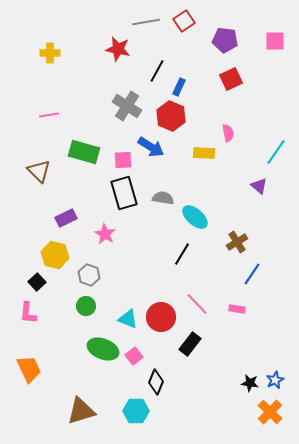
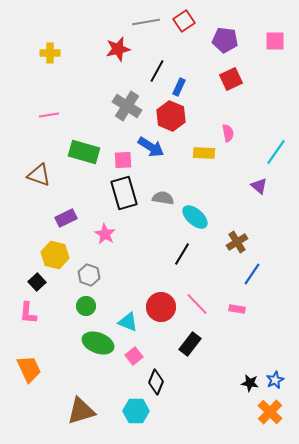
red star at (118, 49): rotated 25 degrees counterclockwise
brown triangle at (39, 171): moved 4 px down; rotated 25 degrees counterclockwise
red circle at (161, 317): moved 10 px up
cyan triangle at (128, 319): moved 3 px down
green ellipse at (103, 349): moved 5 px left, 6 px up
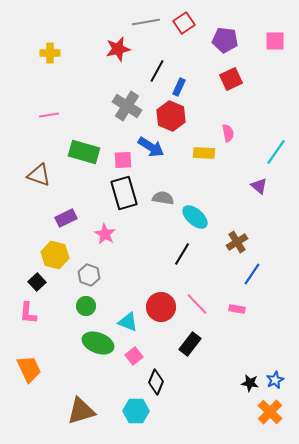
red square at (184, 21): moved 2 px down
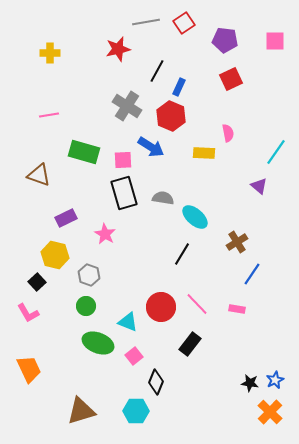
pink L-shape at (28, 313): rotated 35 degrees counterclockwise
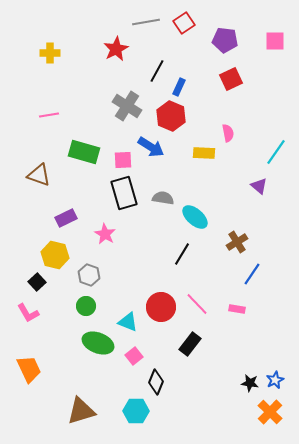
red star at (118, 49): moved 2 px left; rotated 15 degrees counterclockwise
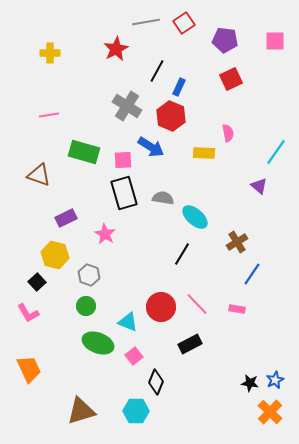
black rectangle at (190, 344): rotated 25 degrees clockwise
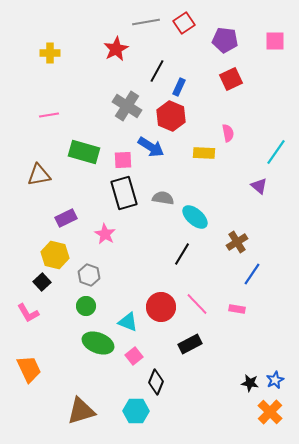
brown triangle at (39, 175): rotated 30 degrees counterclockwise
black square at (37, 282): moved 5 px right
